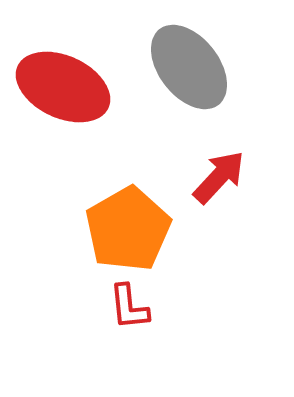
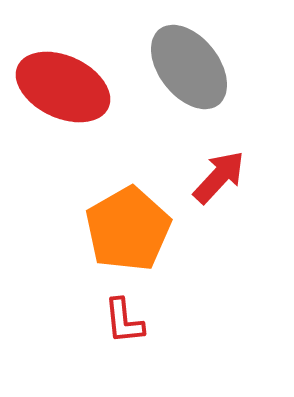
red L-shape: moved 5 px left, 14 px down
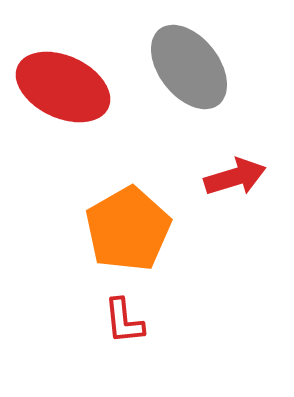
red arrow: moved 16 px right; rotated 30 degrees clockwise
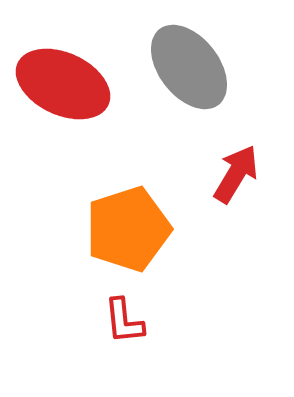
red ellipse: moved 3 px up
red arrow: moved 1 px right, 3 px up; rotated 42 degrees counterclockwise
orange pentagon: rotated 12 degrees clockwise
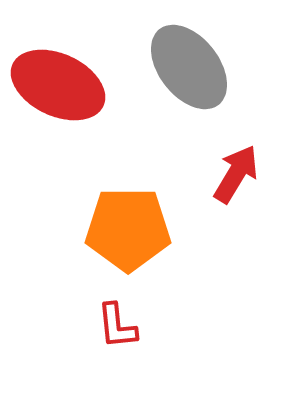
red ellipse: moved 5 px left, 1 px down
orange pentagon: rotated 18 degrees clockwise
red L-shape: moved 7 px left, 5 px down
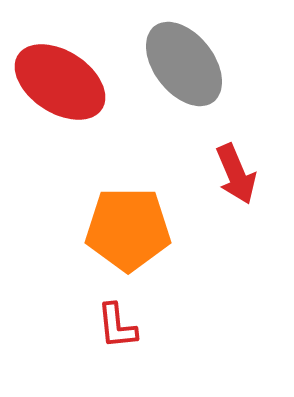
gray ellipse: moved 5 px left, 3 px up
red ellipse: moved 2 px right, 3 px up; rotated 8 degrees clockwise
red arrow: rotated 126 degrees clockwise
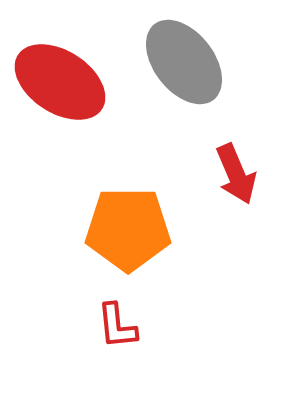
gray ellipse: moved 2 px up
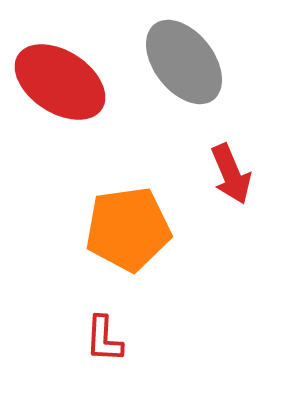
red arrow: moved 5 px left
orange pentagon: rotated 8 degrees counterclockwise
red L-shape: moved 13 px left, 13 px down; rotated 9 degrees clockwise
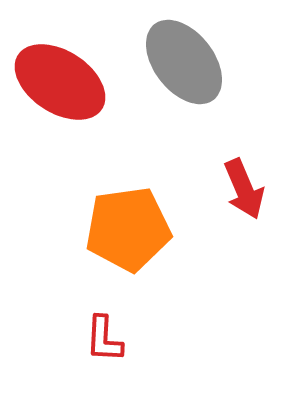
red arrow: moved 13 px right, 15 px down
